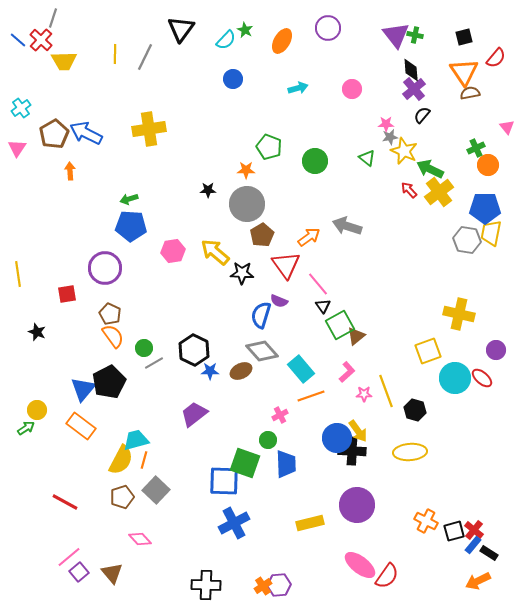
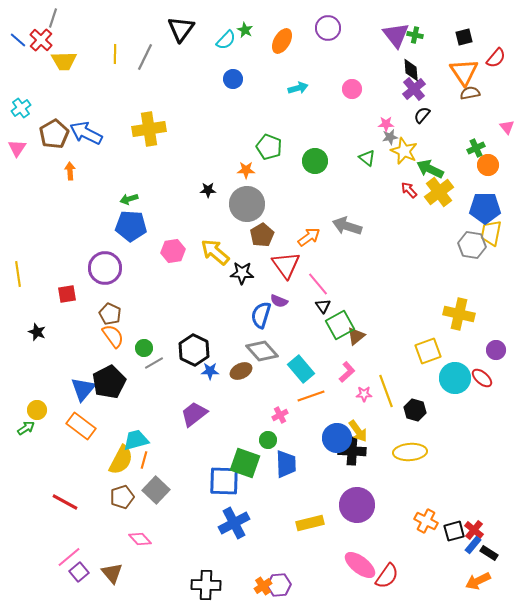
gray hexagon at (467, 240): moved 5 px right, 5 px down
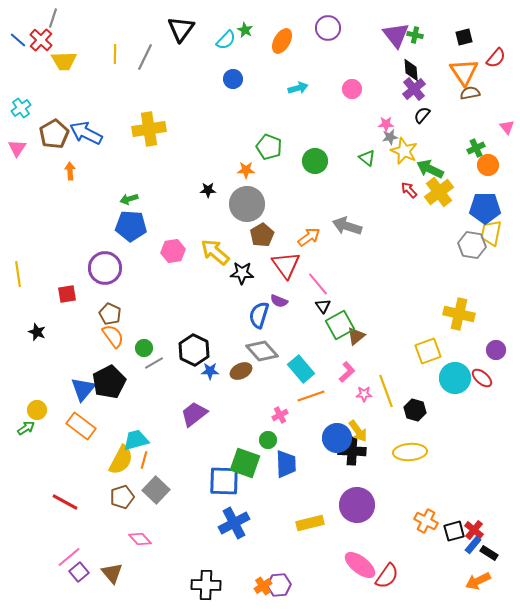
blue semicircle at (261, 315): moved 2 px left
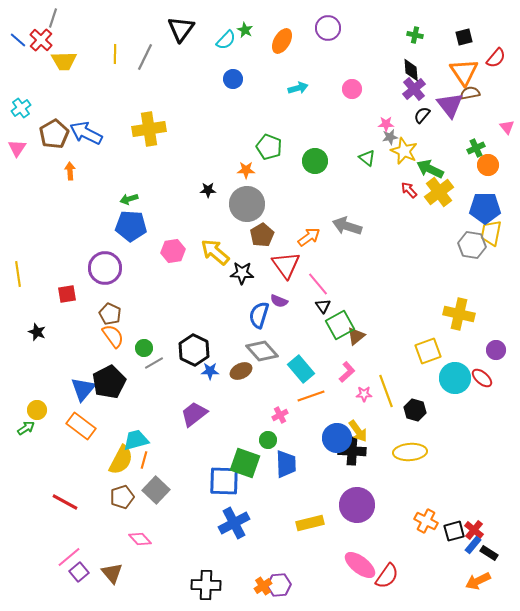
purple triangle at (396, 35): moved 54 px right, 70 px down
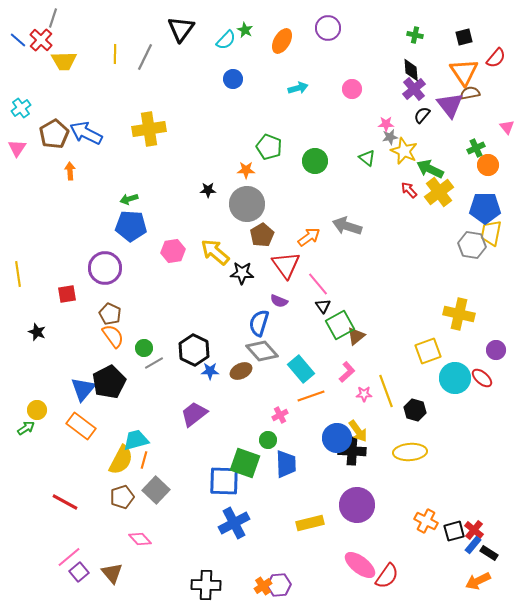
blue semicircle at (259, 315): moved 8 px down
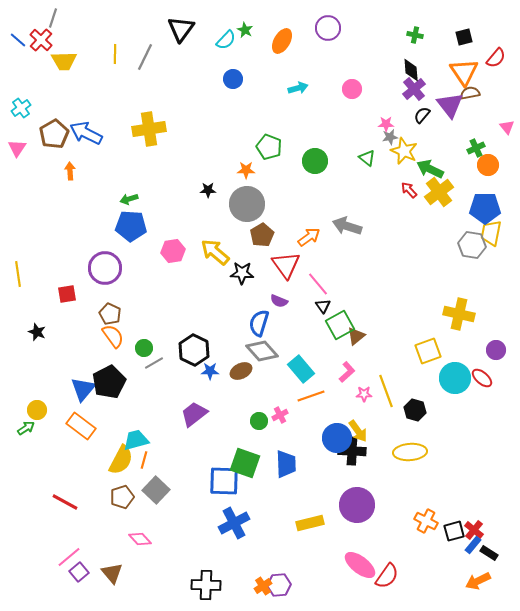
green circle at (268, 440): moved 9 px left, 19 px up
